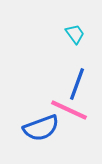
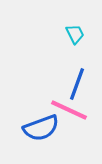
cyan trapezoid: rotated 10 degrees clockwise
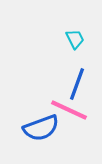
cyan trapezoid: moved 5 px down
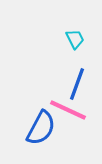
pink line: moved 1 px left
blue semicircle: rotated 42 degrees counterclockwise
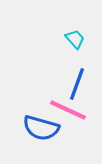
cyan trapezoid: rotated 15 degrees counterclockwise
blue semicircle: rotated 78 degrees clockwise
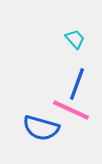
pink line: moved 3 px right
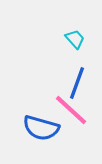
blue line: moved 1 px up
pink line: rotated 18 degrees clockwise
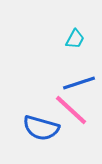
cyan trapezoid: rotated 70 degrees clockwise
blue line: moved 2 px right; rotated 52 degrees clockwise
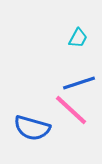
cyan trapezoid: moved 3 px right, 1 px up
blue semicircle: moved 9 px left
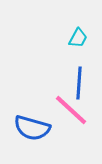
blue line: rotated 68 degrees counterclockwise
